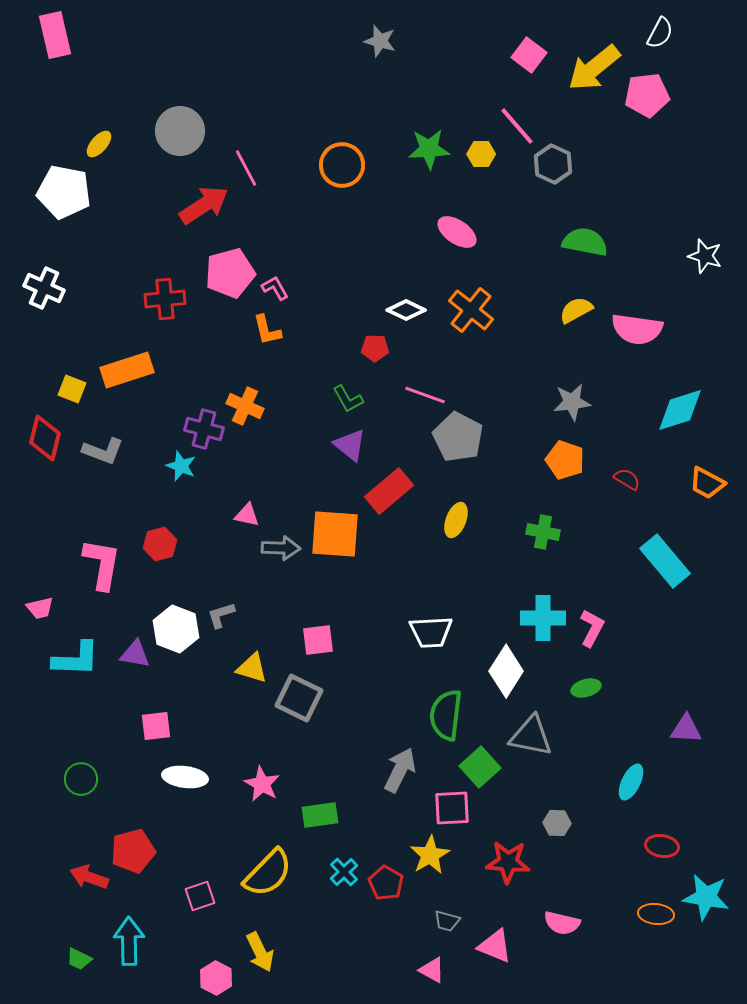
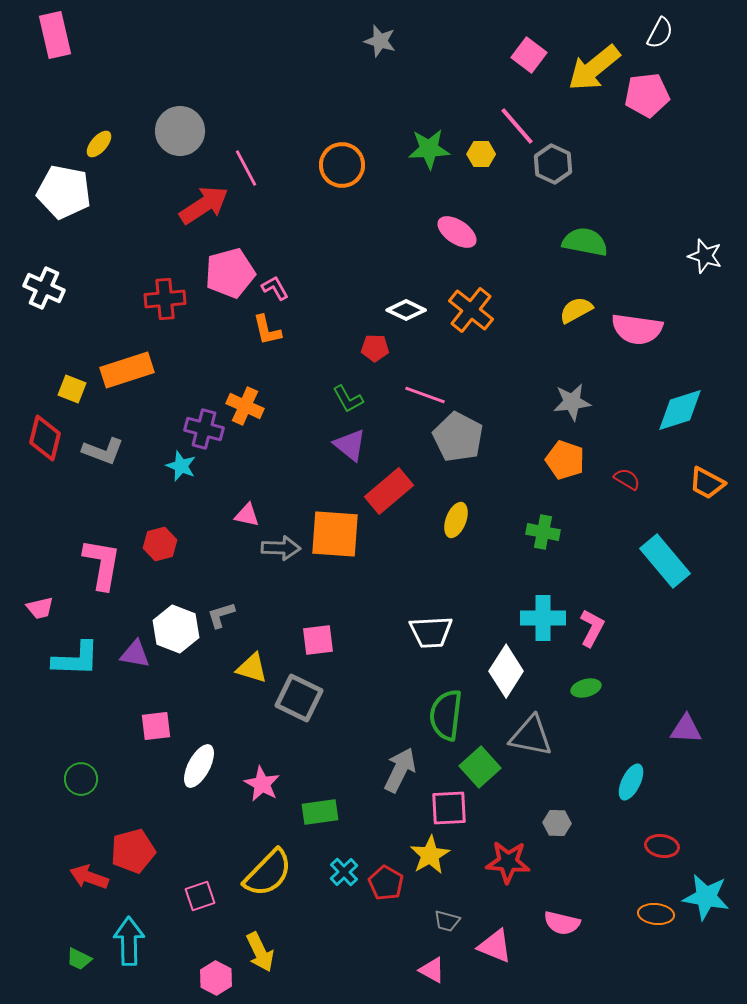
white ellipse at (185, 777): moved 14 px right, 11 px up; rotated 69 degrees counterclockwise
pink square at (452, 808): moved 3 px left
green rectangle at (320, 815): moved 3 px up
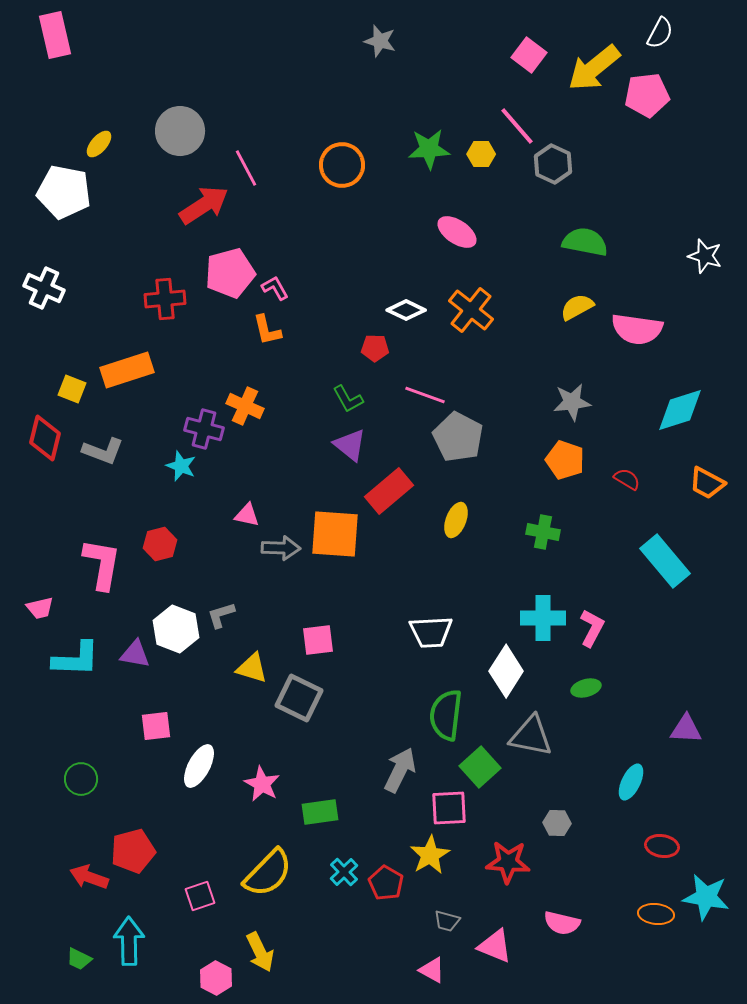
yellow semicircle at (576, 310): moved 1 px right, 3 px up
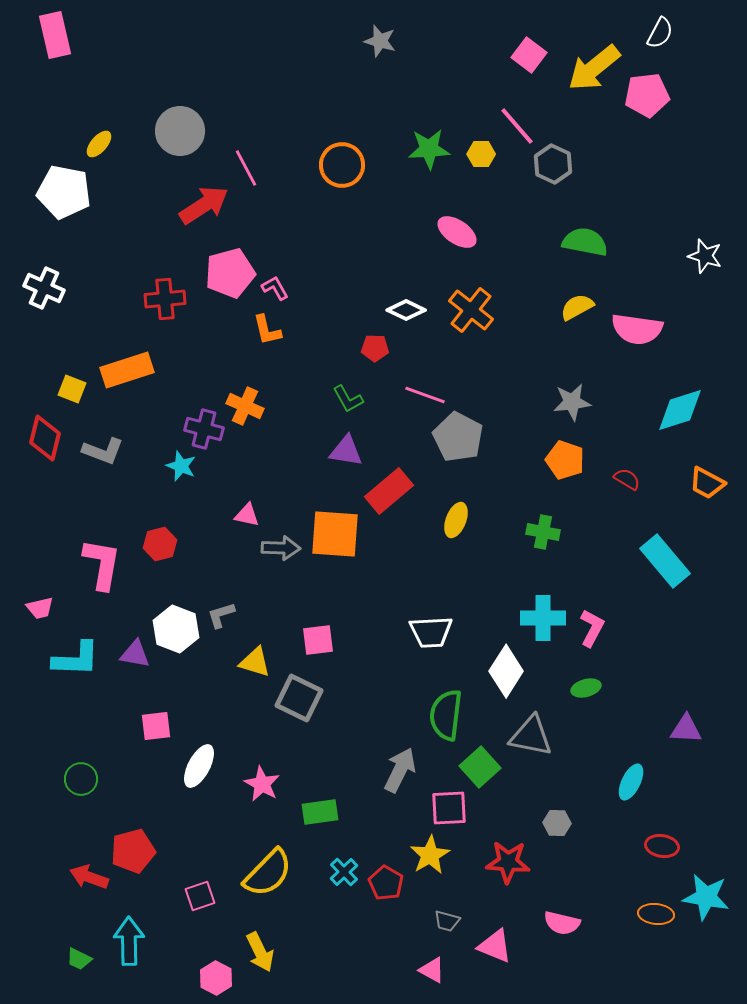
purple triangle at (350, 445): moved 4 px left, 6 px down; rotated 30 degrees counterclockwise
yellow triangle at (252, 668): moved 3 px right, 6 px up
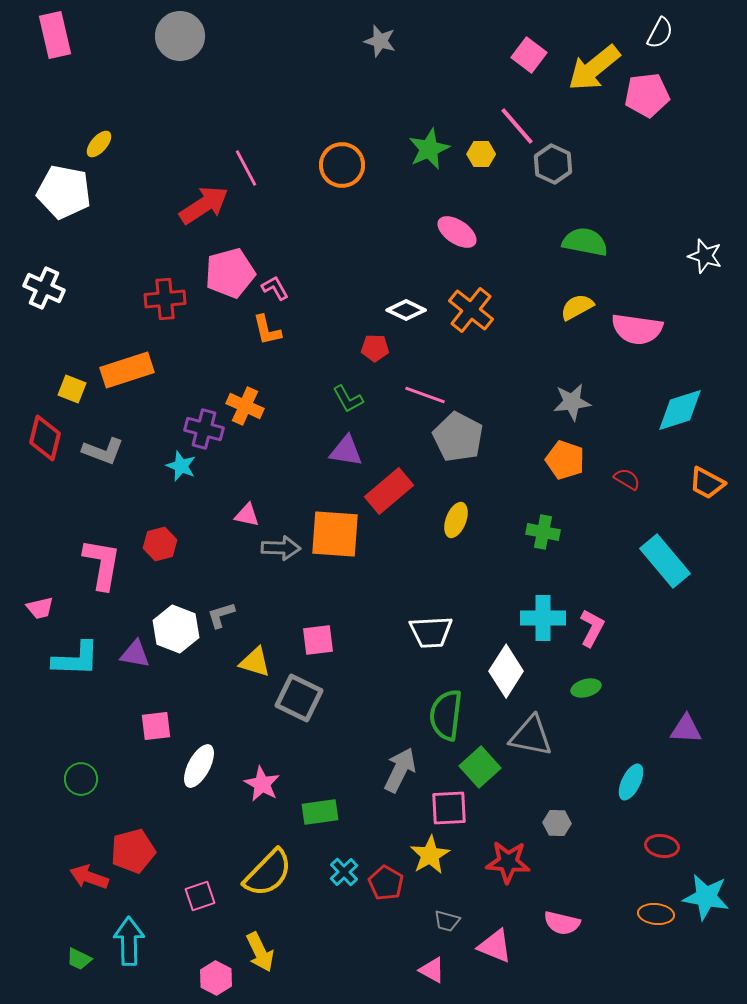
gray circle at (180, 131): moved 95 px up
green star at (429, 149): rotated 21 degrees counterclockwise
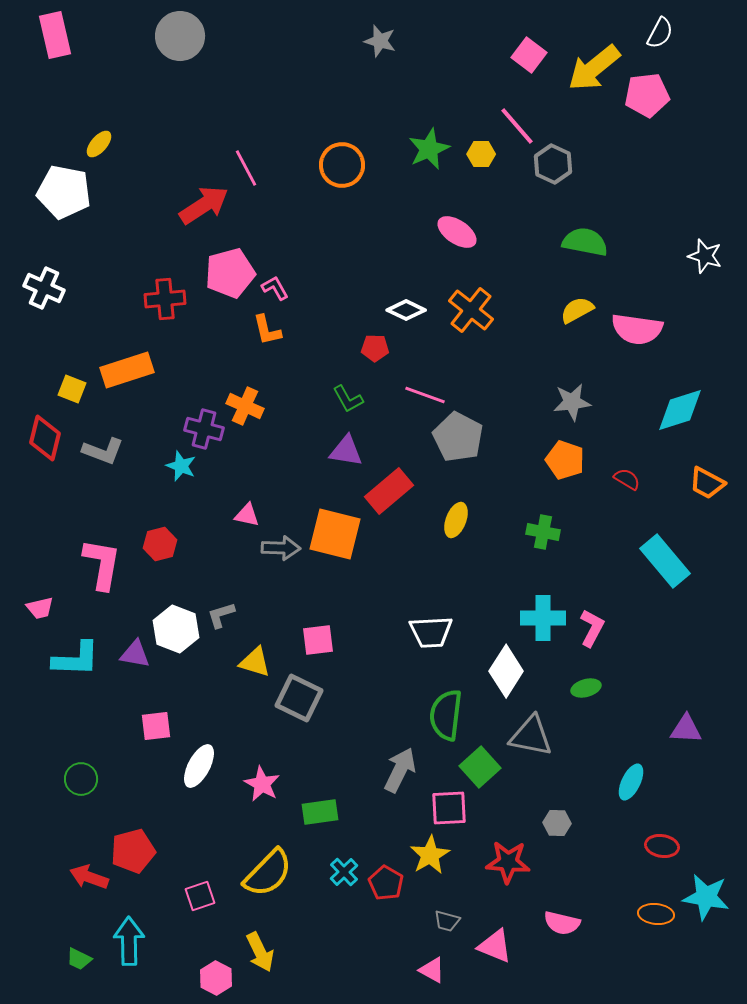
yellow semicircle at (577, 307): moved 3 px down
orange square at (335, 534): rotated 10 degrees clockwise
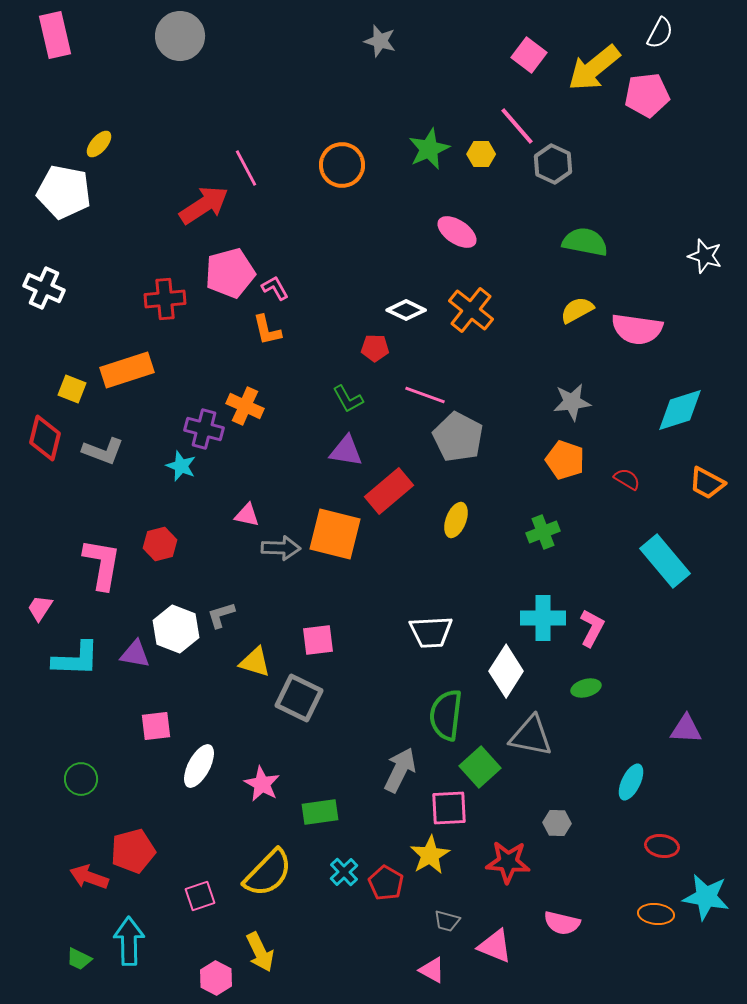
green cross at (543, 532): rotated 32 degrees counterclockwise
pink trapezoid at (40, 608): rotated 136 degrees clockwise
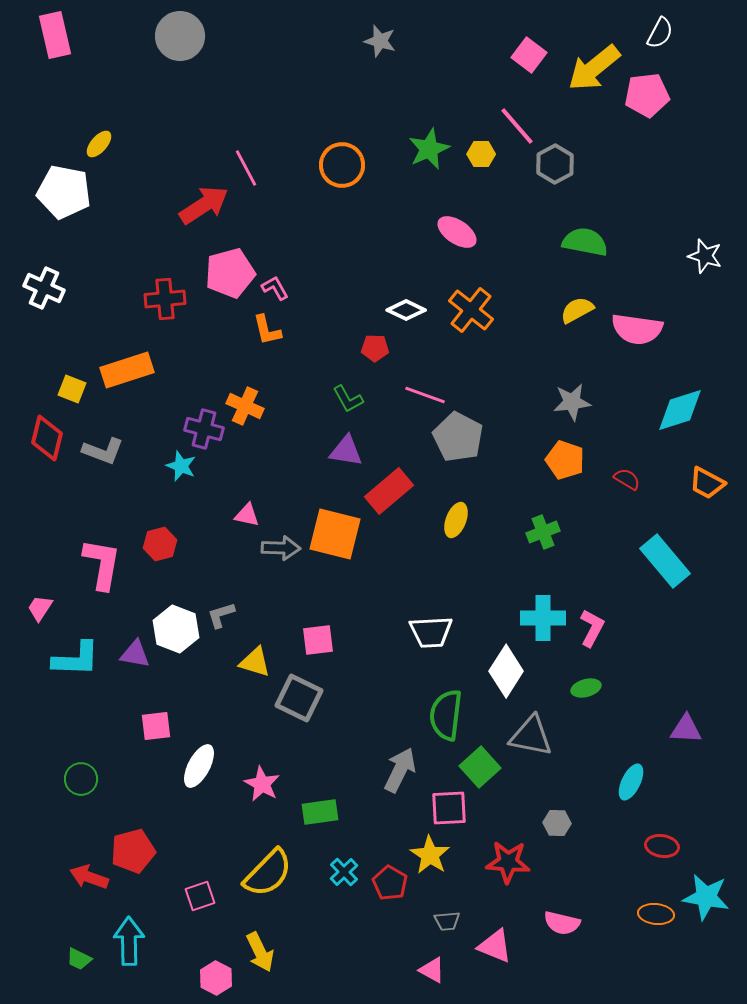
gray hexagon at (553, 164): moved 2 px right; rotated 6 degrees clockwise
red diamond at (45, 438): moved 2 px right
yellow star at (430, 855): rotated 9 degrees counterclockwise
red pentagon at (386, 883): moved 4 px right
gray trapezoid at (447, 921): rotated 20 degrees counterclockwise
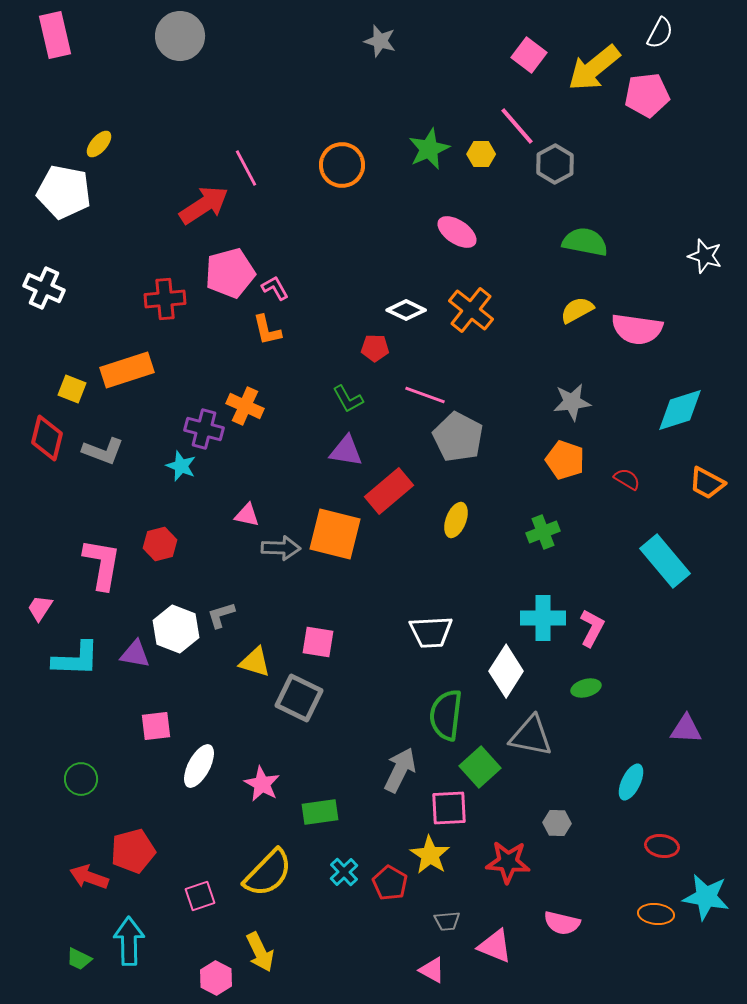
pink square at (318, 640): moved 2 px down; rotated 16 degrees clockwise
